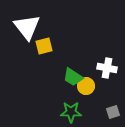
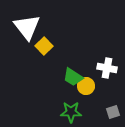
yellow square: rotated 30 degrees counterclockwise
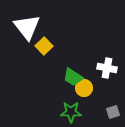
yellow circle: moved 2 px left, 2 px down
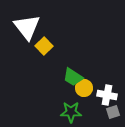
white cross: moved 27 px down
